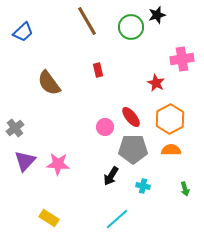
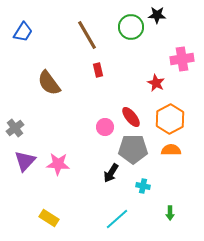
black star: rotated 18 degrees clockwise
brown line: moved 14 px down
blue trapezoid: rotated 15 degrees counterclockwise
black arrow: moved 3 px up
green arrow: moved 15 px left, 24 px down; rotated 16 degrees clockwise
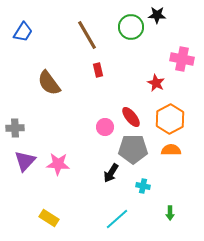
pink cross: rotated 20 degrees clockwise
gray cross: rotated 36 degrees clockwise
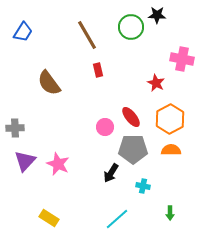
pink star: rotated 20 degrees clockwise
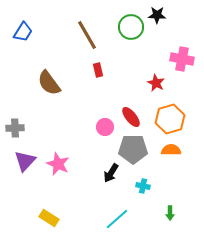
orange hexagon: rotated 12 degrees clockwise
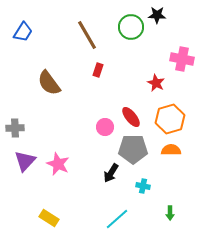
red rectangle: rotated 32 degrees clockwise
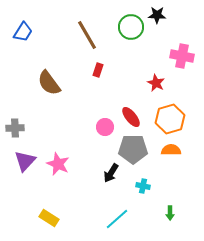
pink cross: moved 3 px up
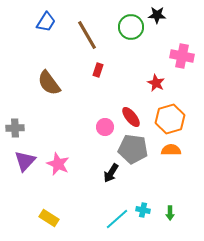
blue trapezoid: moved 23 px right, 10 px up
gray pentagon: rotated 8 degrees clockwise
cyan cross: moved 24 px down
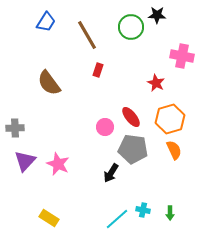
orange semicircle: moved 3 px right; rotated 66 degrees clockwise
